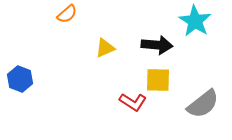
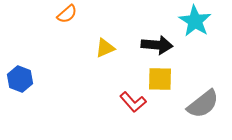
yellow square: moved 2 px right, 1 px up
red L-shape: rotated 16 degrees clockwise
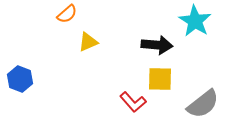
yellow triangle: moved 17 px left, 6 px up
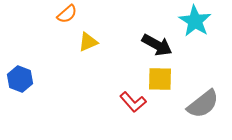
black arrow: rotated 24 degrees clockwise
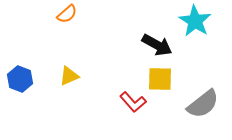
yellow triangle: moved 19 px left, 34 px down
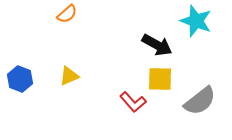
cyan star: moved 1 px right; rotated 12 degrees counterclockwise
gray semicircle: moved 3 px left, 3 px up
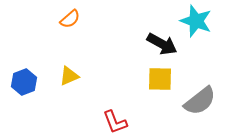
orange semicircle: moved 3 px right, 5 px down
black arrow: moved 5 px right, 1 px up
blue hexagon: moved 4 px right, 3 px down; rotated 20 degrees clockwise
red L-shape: moved 18 px left, 20 px down; rotated 20 degrees clockwise
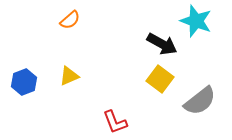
orange semicircle: moved 1 px down
yellow square: rotated 36 degrees clockwise
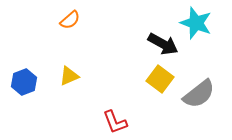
cyan star: moved 2 px down
black arrow: moved 1 px right
gray semicircle: moved 1 px left, 7 px up
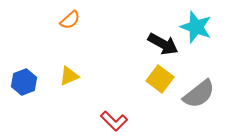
cyan star: moved 4 px down
red L-shape: moved 1 px left, 1 px up; rotated 24 degrees counterclockwise
